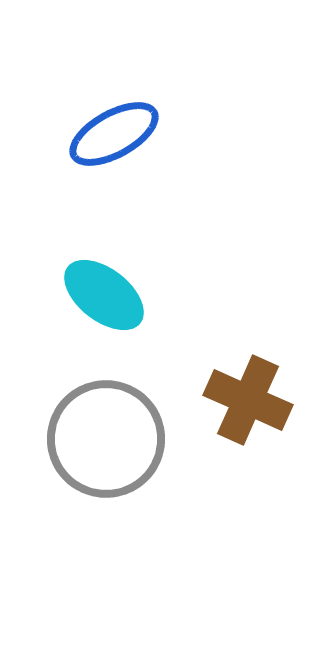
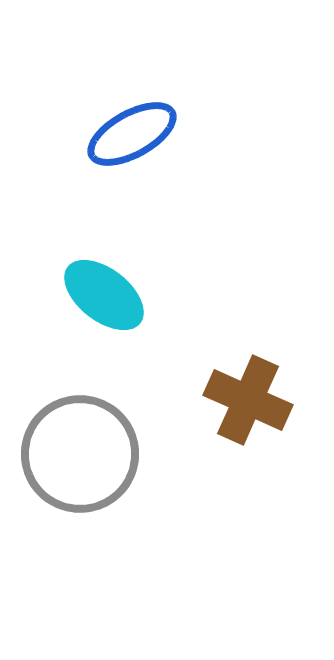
blue ellipse: moved 18 px right
gray circle: moved 26 px left, 15 px down
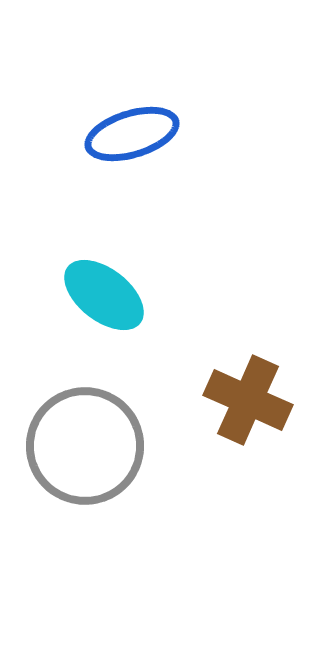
blue ellipse: rotated 12 degrees clockwise
gray circle: moved 5 px right, 8 px up
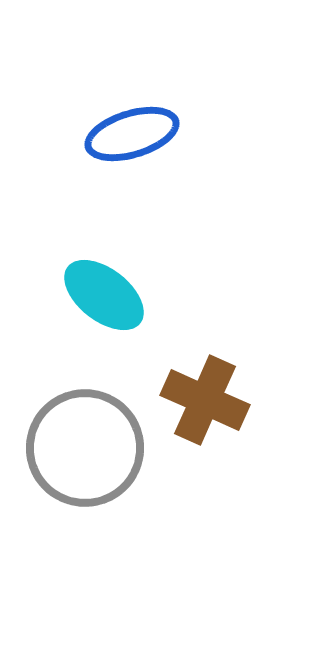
brown cross: moved 43 px left
gray circle: moved 2 px down
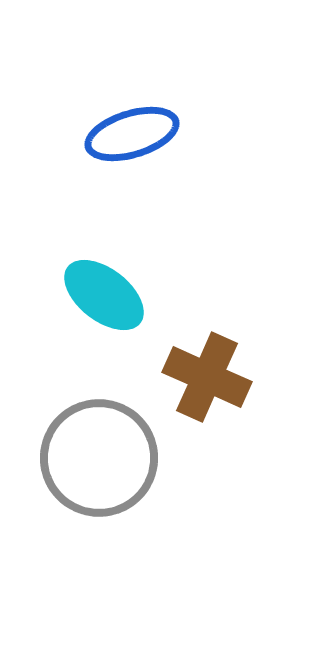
brown cross: moved 2 px right, 23 px up
gray circle: moved 14 px right, 10 px down
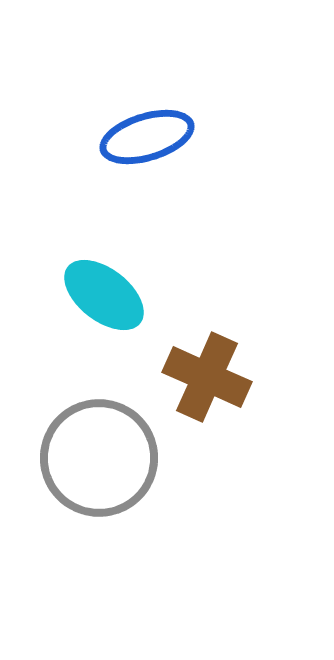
blue ellipse: moved 15 px right, 3 px down
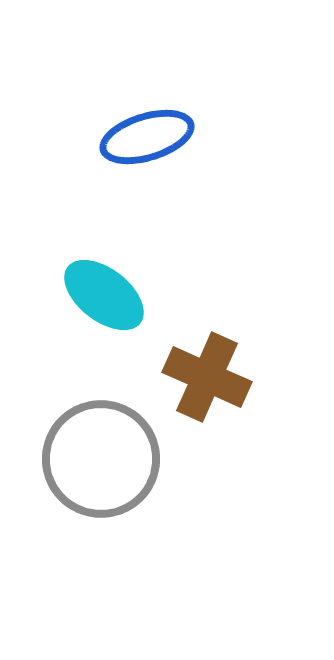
gray circle: moved 2 px right, 1 px down
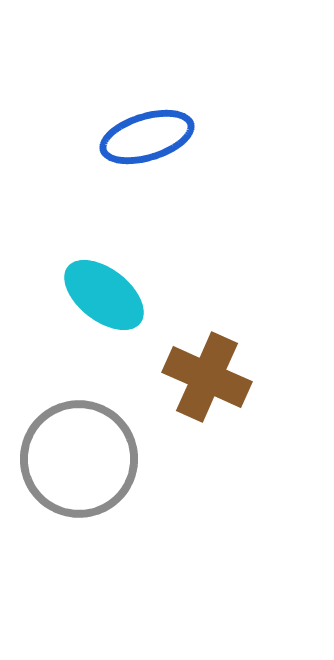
gray circle: moved 22 px left
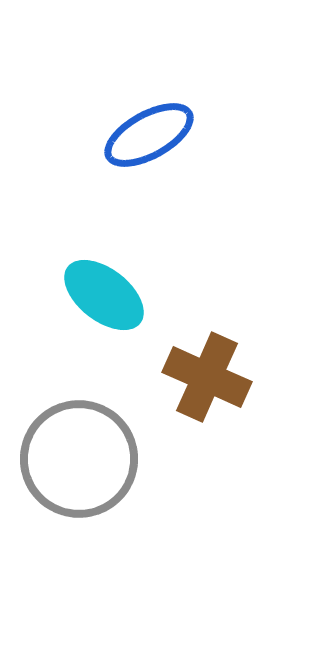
blue ellipse: moved 2 px right, 2 px up; rotated 12 degrees counterclockwise
